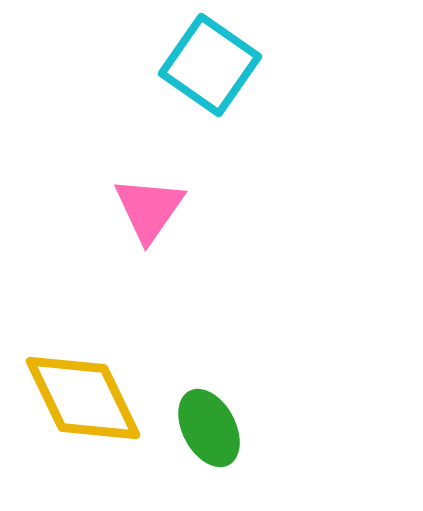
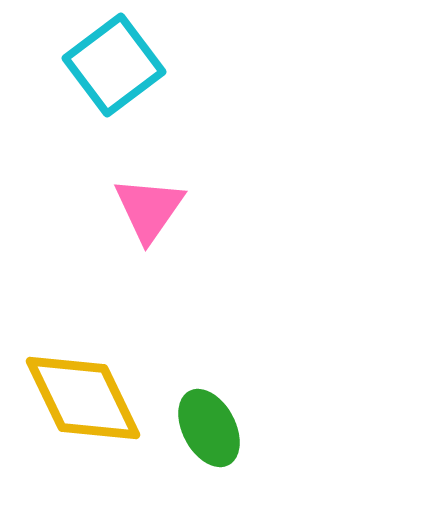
cyan square: moved 96 px left; rotated 18 degrees clockwise
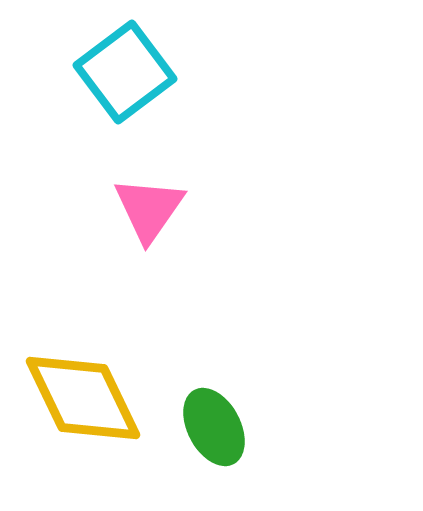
cyan square: moved 11 px right, 7 px down
green ellipse: moved 5 px right, 1 px up
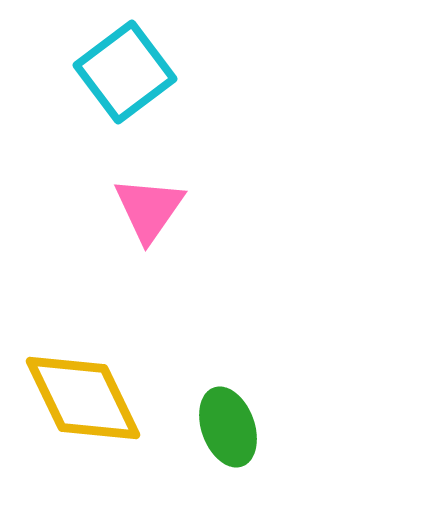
green ellipse: moved 14 px right; rotated 8 degrees clockwise
